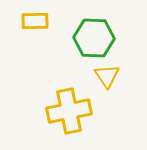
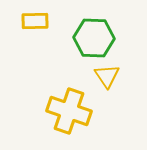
yellow cross: rotated 30 degrees clockwise
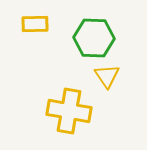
yellow rectangle: moved 3 px down
yellow cross: rotated 9 degrees counterclockwise
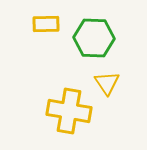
yellow rectangle: moved 11 px right
yellow triangle: moved 7 px down
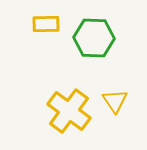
yellow triangle: moved 8 px right, 18 px down
yellow cross: rotated 27 degrees clockwise
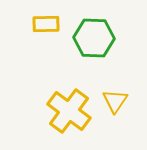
yellow triangle: rotated 8 degrees clockwise
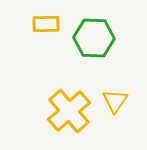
yellow cross: rotated 12 degrees clockwise
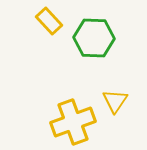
yellow rectangle: moved 3 px right, 3 px up; rotated 48 degrees clockwise
yellow cross: moved 4 px right, 11 px down; rotated 21 degrees clockwise
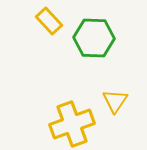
yellow cross: moved 1 px left, 2 px down
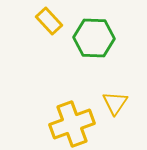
yellow triangle: moved 2 px down
